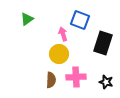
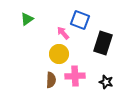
pink arrow: moved 1 px up; rotated 24 degrees counterclockwise
pink cross: moved 1 px left, 1 px up
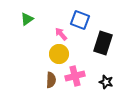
pink arrow: moved 2 px left, 1 px down
pink cross: rotated 12 degrees counterclockwise
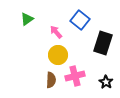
blue square: rotated 18 degrees clockwise
pink arrow: moved 5 px left, 2 px up
yellow circle: moved 1 px left, 1 px down
black star: rotated 16 degrees clockwise
